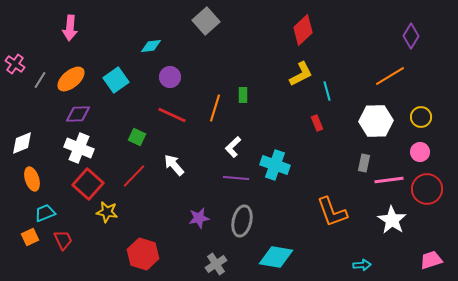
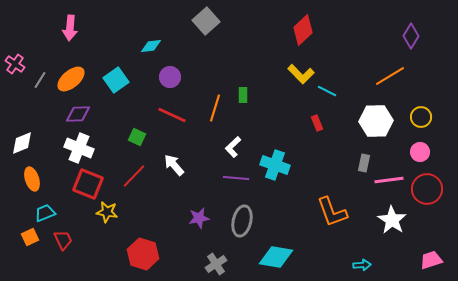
yellow L-shape at (301, 74): rotated 72 degrees clockwise
cyan line at (327, 91): rotated 48 degrees counterclockwise
red square at (88, 184): rotated 20 degrees counterclockwise
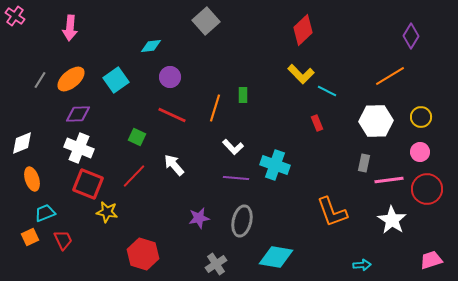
pink cross at (15, 64): moved 48 px up
white L-shape at (233, 147): rotated 90 degrees counterclockwise
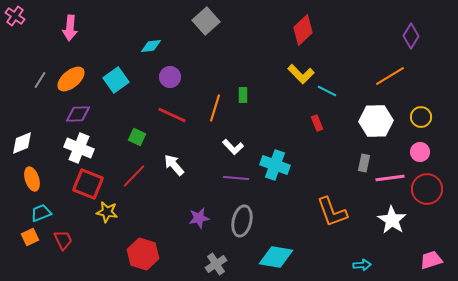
pink line at (389, 180): moved 1 px right, 2 px up
cyan trapezoid at (45, 213): moved 4 px left
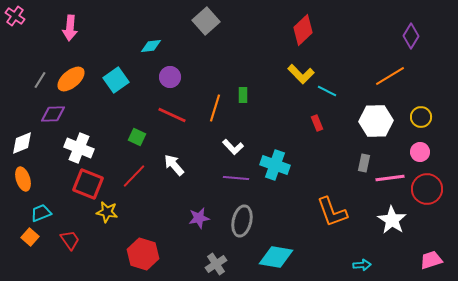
purple diamond at (78, 114): moved 25 px left
orange ellipse at (32, 179): moved 9 px left
orange square at (30, 237): rotated 24 degrees counterclockwise
red trapezoid at (63, 240): moved 7 px right; rotated 10 degrees counterclockwise
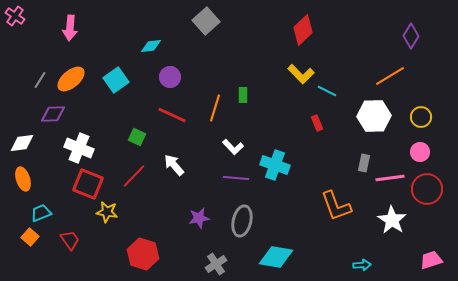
white hexagon at (376, 121): moved 2 px left, 5 px up
white diamond at (22, 143): rotated 15 degrees clockwise
orange L-shape at (332, 212): moved 4 px right, 6 px up
